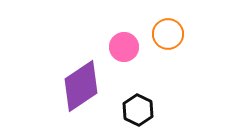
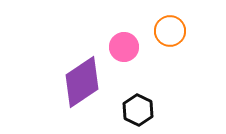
orange circle: moved 2 px right, 3 px up
purple diamond: moved 1 px right, 4 px up
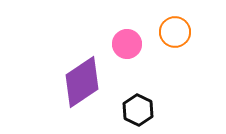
orange circle: moved 5 px right, 1 px down
pink circle: moved 3 px right, 3 px up
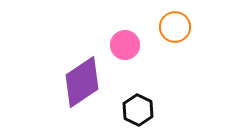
orange circle: moved 5 px up
pink circle: moved 2 px left, 1 px down
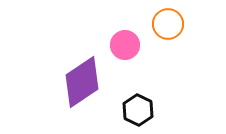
orange circle: moved 7 px left, 3 px up
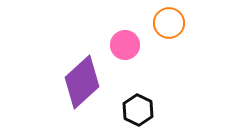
orange circle: moved 1 px right, 1 px up
purple diamond: rotated 8 degrees counterclockwise
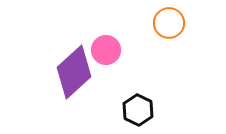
pink circle: moved 19 px left, 5 px down
purple diamond: moved 8 px left, 10 px up
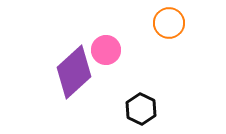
black hexagon: moved 3 px right, 1 px up
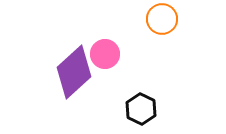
orange circle: moved 7 px left, 4 px up
pink circle: moved 1 px left, 4 px down
